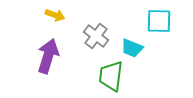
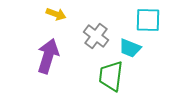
yellow arrow: moved 1 px right, 1 px up
cyan square: moved 11 px left, 1 px up
cyan trapezoid: moved 2 px left
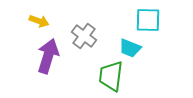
yellow arrow: moved 17 px left, 7 px down
gray cross: moved 12 px left
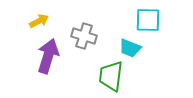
yellow arrow: rotated 48 degrees counterclockwise
gray cross: rotated 20 degrees counterclockwise
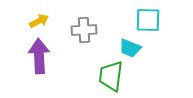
gray cross: moved 6 px up; rotated 20 degrees counterclockwise
purple arrow: moved 9 px left; rotated 20 degrees counterclockwise
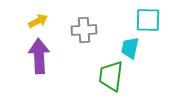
yellow arrow: moved 1 px left
cyan trapezoid: rotated 80 degrees clockwise
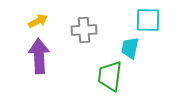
green trapezoid: moved 1 px left
